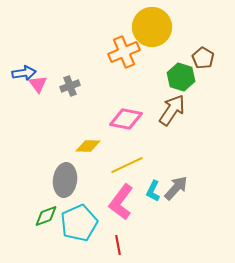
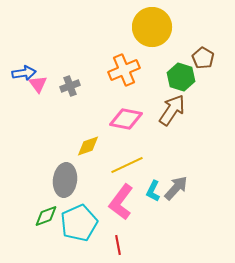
orange cross: moved 18 px down
yellow diamond: rotated 20 degrees counterclockwise
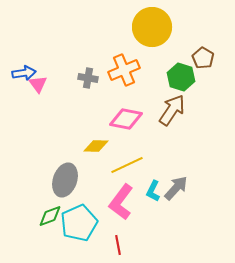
gray cross: moved 18 px right, 8 px up; rotated 30 degrees clockwise
yellow diamond: moved 8 px right; rotated 20 degrees clockwise
gray ellipse: rotated 12 degrees clockwise
green diamond: moved 4 px right
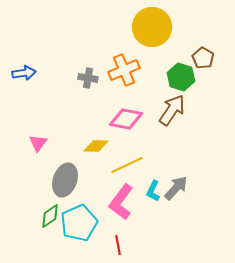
pink triangle: moved 59 px down; rotated 12 degrees clockwise
green diamond: rotated 15 degrees counterclockwise
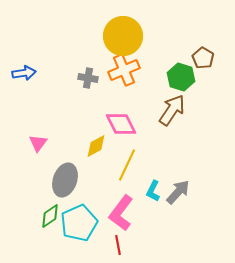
yellow circle: moved 29 px left, 9 px down
pink diamond: moved 5 px left, 5 px down; rotated 52 degrees clockwise
yellow diamond: rotated 30 degrees counterclockwise
yellow line: rotated 40 degrees counterclockwise
gray arrow: moved 2 px right, 4 px down
pink L-shape: moved 11 px down
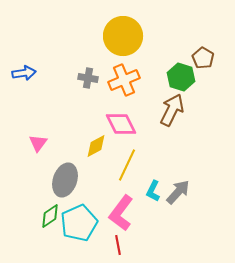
orange cross: moved 10 px down
brown arrow: rotated 8 degrees counterclockwise
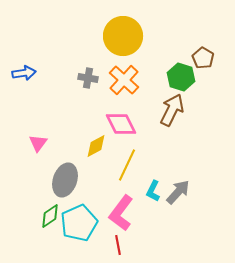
orange cross: rotated 24 degrees counterclockwise
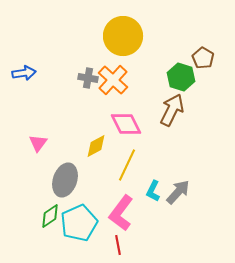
orange cross: moved 11 px left
pink diamond: moved 5 px right
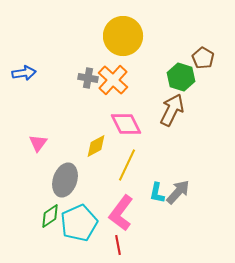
cyan L-shape: moved 4 px right, 2 px down; rotated 15 degrees counterclockwise
